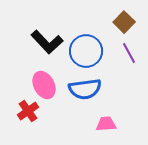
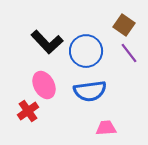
brown square: moved 3 px down; rotated 10 degrees counterclockwise
purple line: rotated 10 degrees counterclockwise
blue semicircle: moved 5 px right, 2 px down
pink trapezoid: moved 4 px down
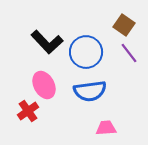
blue circle: moved 1 px down
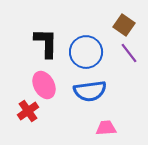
black L-shape: moved 1 px left, 1 px down; rotated 136 degrees counterclockwise
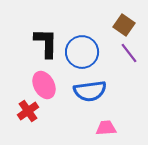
blue circle: moved 4 px left
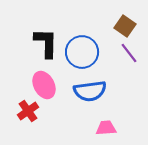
brown square: moved 1 px right, 1 px down
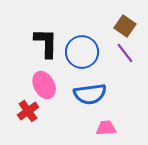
purple line: moved 4 px left
blue semicircle: moved 3 px down
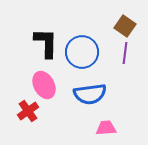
purple line: rotated 45 degrees clockwise
